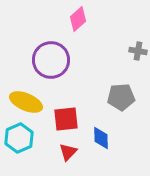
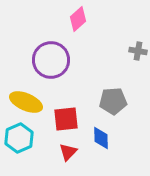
gray pentagon: moved 8 px left, 4 px down
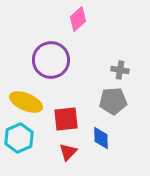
gray cross: moved 18 px left, 19 px down
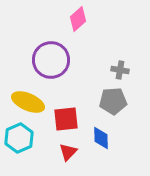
yellow ellipse: moved 2 px right
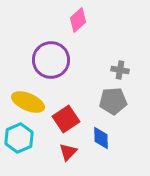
pink diamond: moved 1 px down
red square: rotated 28 degrees counterclockwise
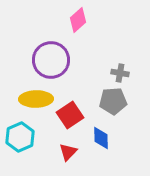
gray cross: moved 3 px down
yellow ellipse: moved 8 px right, 3 px up; rotated 24 degrees counterclockwise
red square: moved 4 px right, 4 px up
cyan hexagon: moved 1 px right, 1 px up
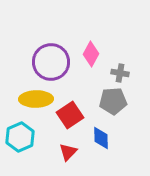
pink diamond: moved 13 px right, 34 px down; rotated 20 degrees counterclockwise
purple circle: moved 2 px down
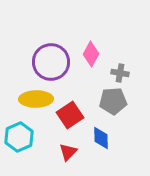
cyan hexagon: moved 1 px left
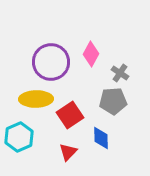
gray cross: rotated 24 degrees clockwise
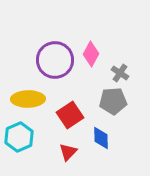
purple circle: moved 4 px right, 2 px up
yellow ellipse: moved 8 px left
